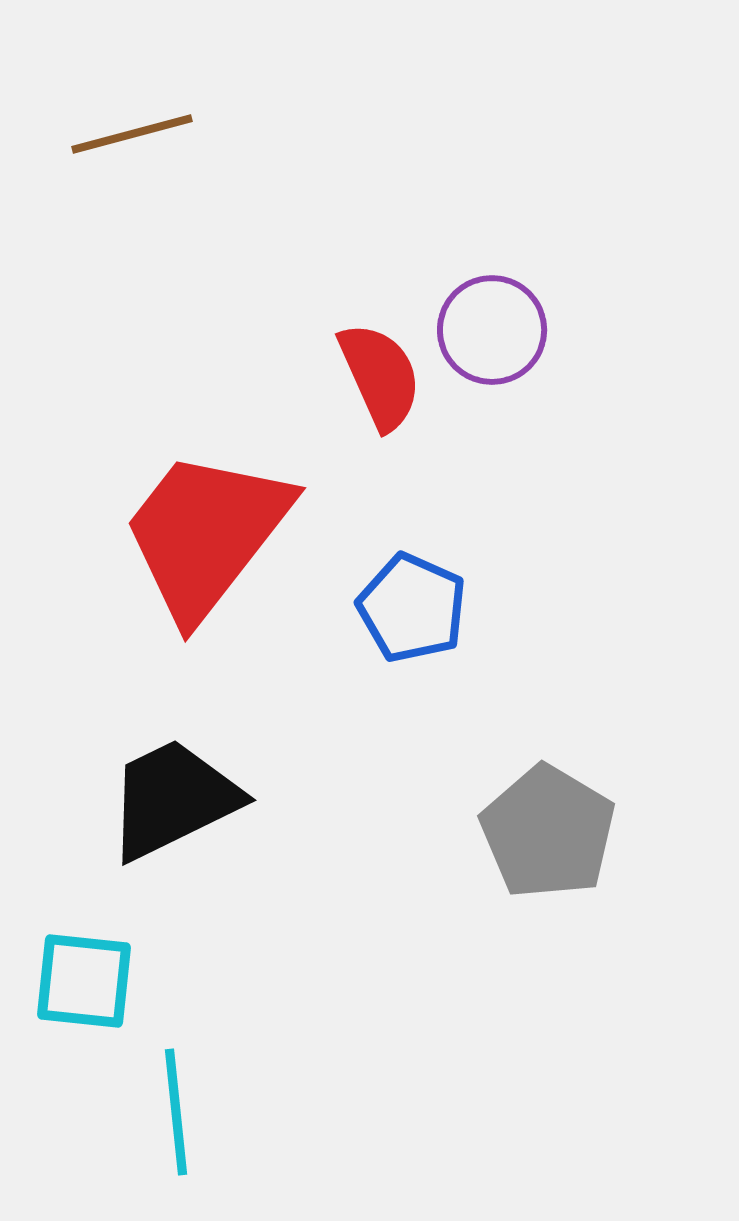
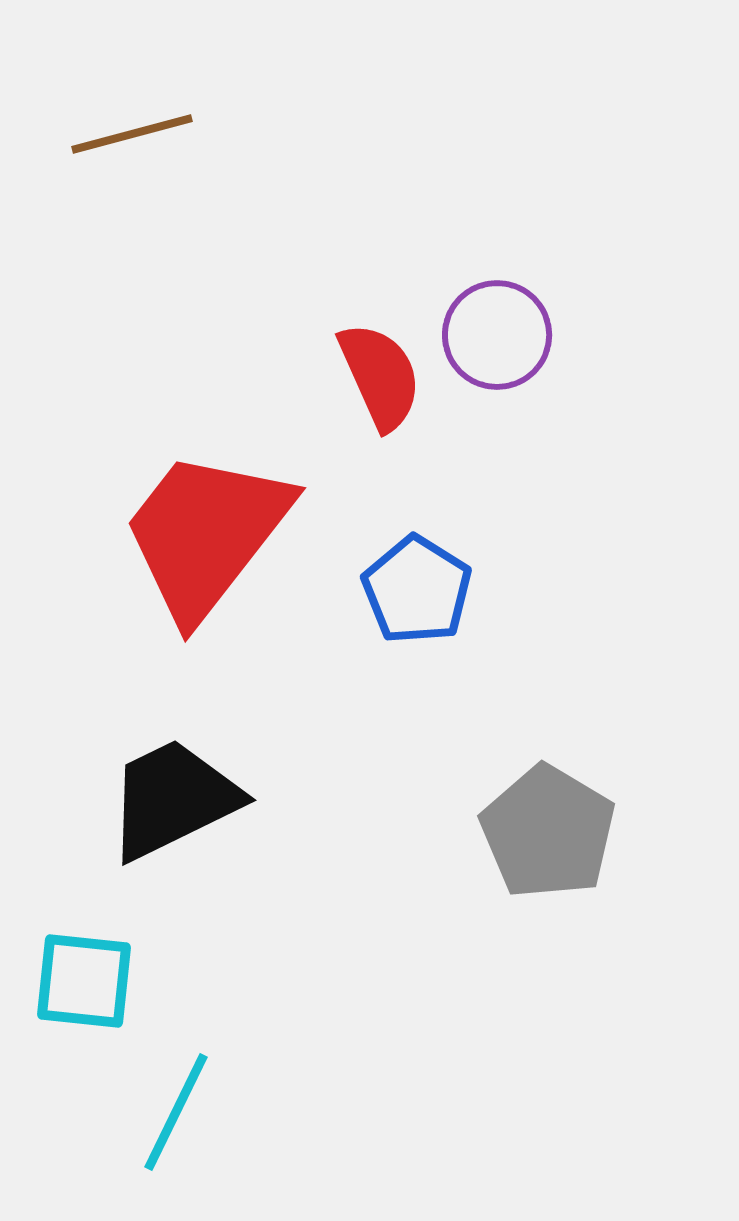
purple circle: moved 5 px right, 5 px down
blue pentagon: moved 5 px right, 18 px up; rotated 8 degrees clockwise
cyan line: rotated 32 degrees clockwise
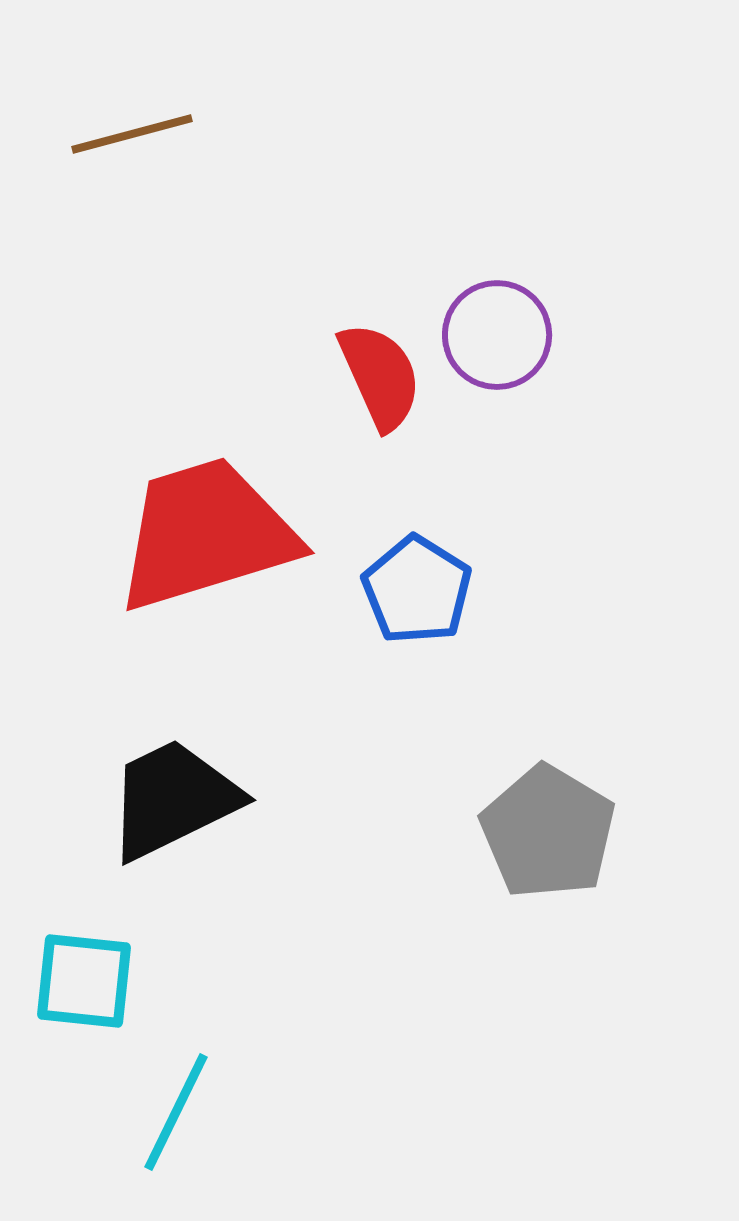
red trapezoid: rotated 35 degrees clockwise
